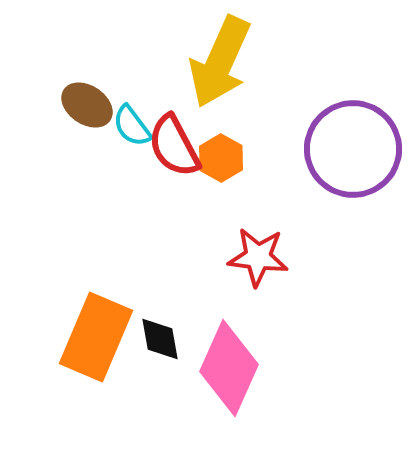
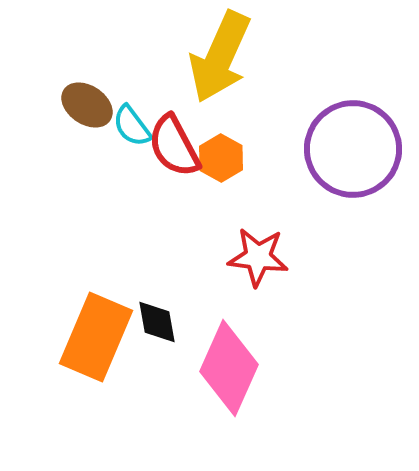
yellow arrow: moved 5 px up
black diamond: moved 3 px left, 17 px up
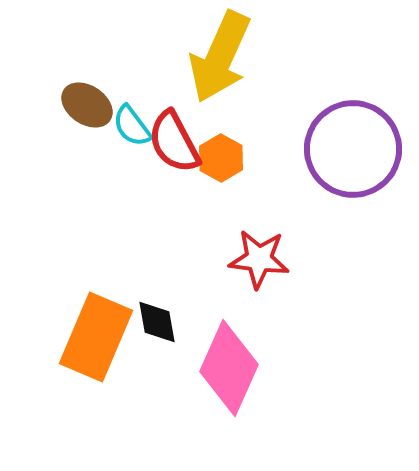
red semicircle: moved 4 px up
red star: moved 1 px right, 2 px down
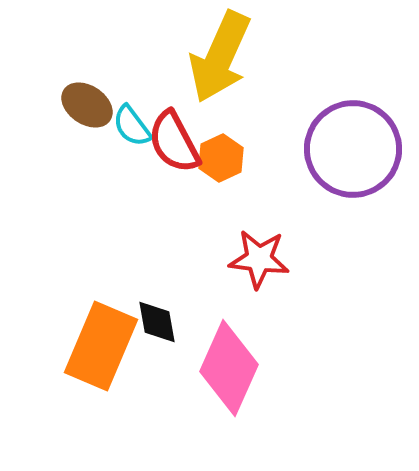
orange hexagon: rotated 6 degrees clockwise
orange rectangle: moved 5 px right, 9 px down
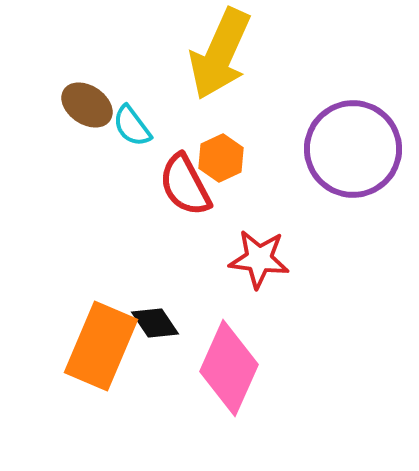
yellow arrow: moved 3 px up
red semicircle: moved 11 px right, 43 px down
black diamond: moved 2 px left, 1 px down; rotated 24 degrees counterclockwise
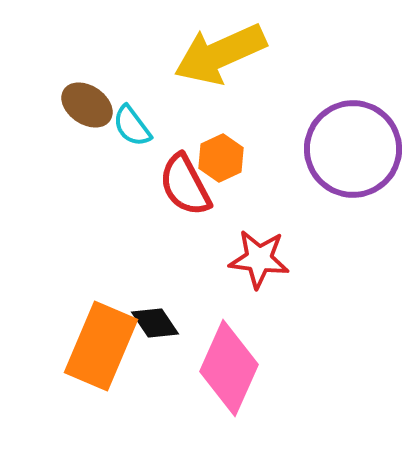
yellow arrow: rotated 42 degrees clockwise
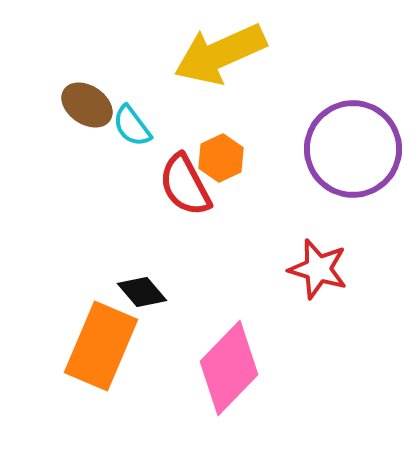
red star: moved 59 px right, 10 px down; rotated 10 degrees clockwise
black diamond: moved 13 px left, 31 px up; rotated 6 degrees counterclockwise
pink diamond: rotated 20 degrees clockwise
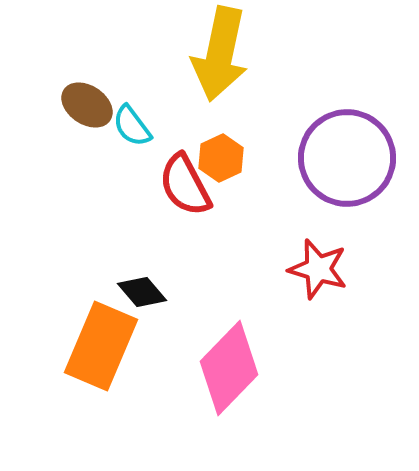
yellow arrow: rotated 54 degrees counterclockwise
purple circle: moved 6 px left, 9 px down
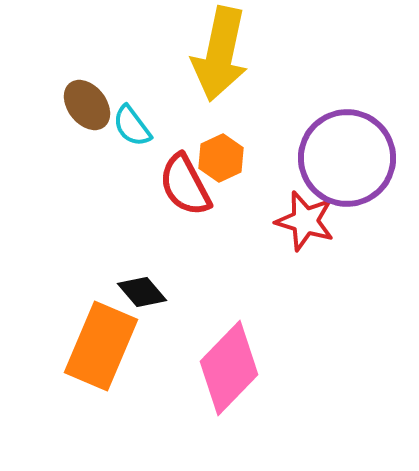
brown ellipse: rotated 18 degrees clockwise
red star: moved 13 px left, 48 px up
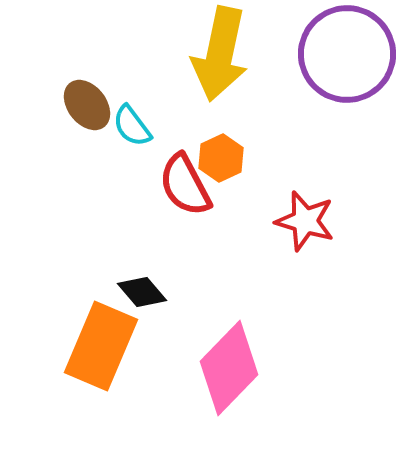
purple circle: moved 104 px up
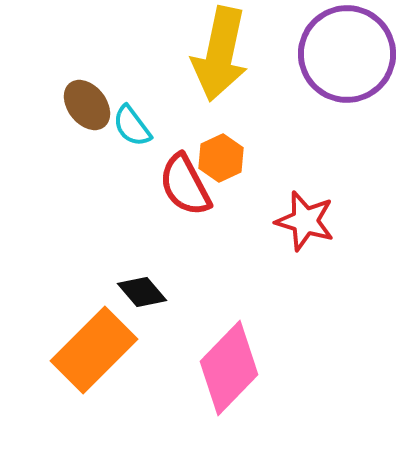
orange rectangle: moved 7 px left, 4 px down; rotated 22 degrees clockwise
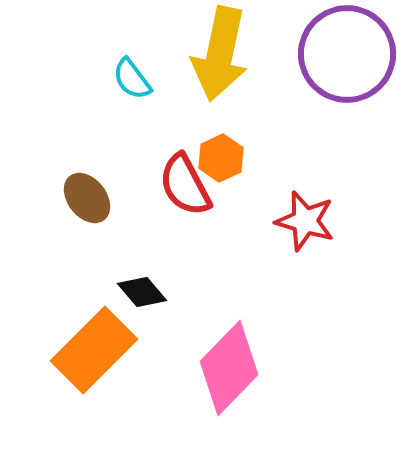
brown ellipse: moved 93 px down
cyan semicircle: moved 47 px up
